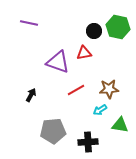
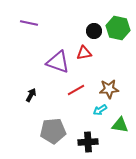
green hexagon: moved 1 px down
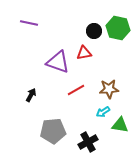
cyan arrow: moved 3 px right, 2 px down
black cross: rotated 24 degrees counterclockwise
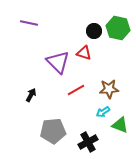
red triangle: rotated 28 degrees clockwise
purple triangle: rotated 25 degrees clockwise
green triangle: rotated 12 degrees clockwise
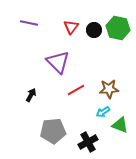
black circle: moved 1 px up
red triangle: moved 13 px left, 26 px up; rotated 49 degrees clockwise
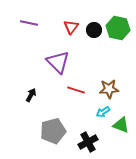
red line: rotated 48 degrees clockwise
green triangle: moved 1 px right
gray pentagon: rotated 10 degrees counterclockwise
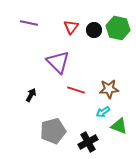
green triangle: moved 2 px left, 1 px down
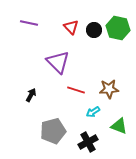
red triangle: rotated 21 degrees counterclockwise
cyan arrow: moved 10 px left
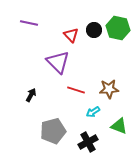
red triangle: moved 8 px down
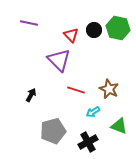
purple triangle: moved 1 px right, 2 px up
brown star: rotated 30 degrees clockwise
